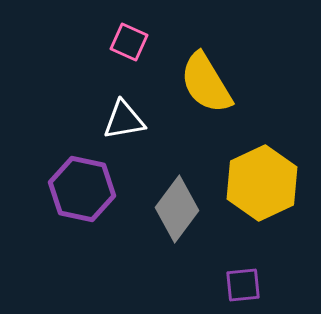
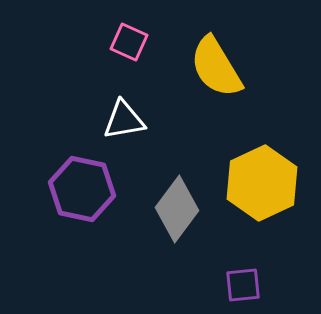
yellow semicircle: moved 10 px right, 16 px up
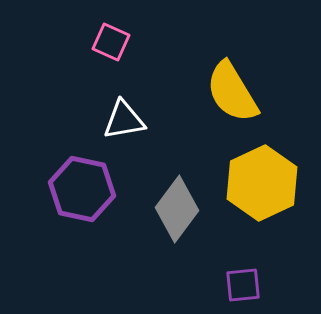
pink square: moved 18 px left
yellow semicircle: moved 16 px right, 25 px down
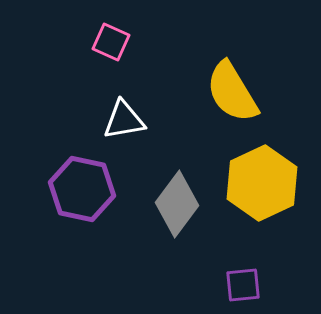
gray diamond: moved 5 px up
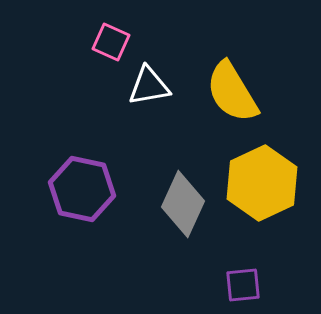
white triangle: moved 25 px right, 34 px up
gray diamond: moved 6 px right; rotated 12 degrees counterclockwise
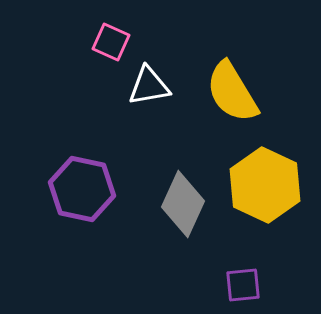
yellow hexagon: moved 3 px right, 2 px down; rotated 10 degrees counterclockwise
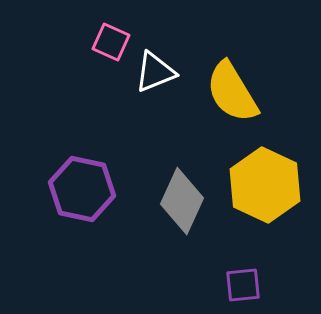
white triangle: moved 6 px right, 14 px up; rotated 12 degrees counterclockwise
gray diamond: moved 1 px left, 3 px up
